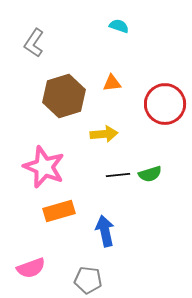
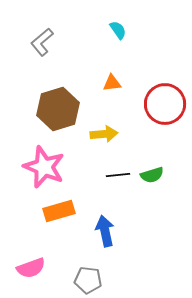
cyan semicircle: moved 1 px left, 4 px down; rotated 36 degrees clockwise
gray L-shape: moved 8 px right, 1 px up; rotated 16 degrees clockwise
brown hexagon: moved 6 px left, 13 px down
green semicircle: moved 2 px right, 1 px down
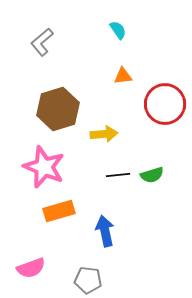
orange triangle: moved 11 px right, 7 px up
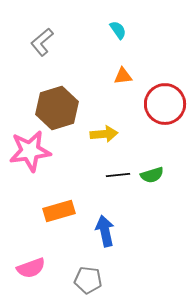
brown hexagon: moved 1 px left, 1 px up
pink star: moved 14 px left, 16 px up; rotated 30 degrees counterclockwise
